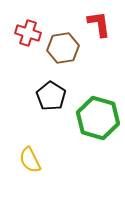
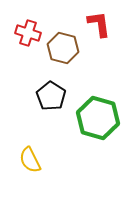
brown hexagon: rotated 24 degrees clockwise
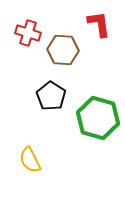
brown hexagon: moved 2 px down; rotated 12 degrees counterclockwise
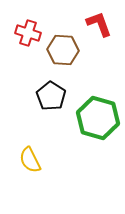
red L-shape: rotated 12 degrees counterclockwise
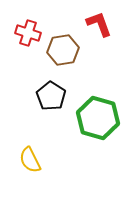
brown hexagon: rotated 12 degrees counterclockwise
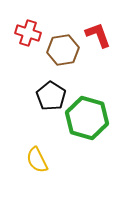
red L-shape: moved 1 px left, 11 px down
green hexagon: moved 11 px left
yellow semicircle: moved 7 px right
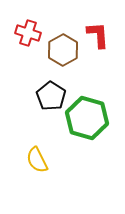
red L-shape: rotated 16 degrees clockwise
brown hexagon: rotated 20 degrees counterclockwise
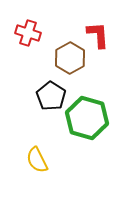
brown hexagon: moved 7 px right, 8 px down
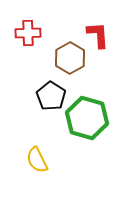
red cross: rotated 20 degrees counterclockwise
